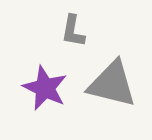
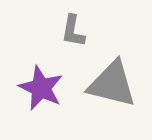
purple star: moved 4 px left
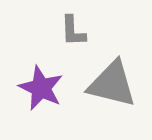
gray L-shape: rotated 12 degrees counterclockwise
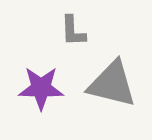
purple star: rotated 24 degrees counterclockwise
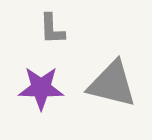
gray L-shape: moved 21 px left, 2 px up
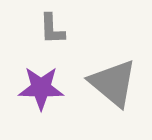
gray triangle: moved 1 px right, 1 px up; rotated 26 degrees clockwise
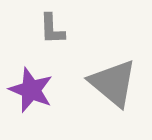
purple star: moved 10 px left, 2 px down; rotated 21 degrees clockwise
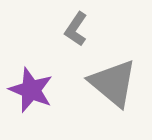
gray L-shape: moved 24 px right; rotated 36 degrees clockwise
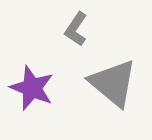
purple star: moved 1 px right, 2 px up
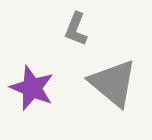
gray L-shape: rotated 12 degrees counterclockwise
